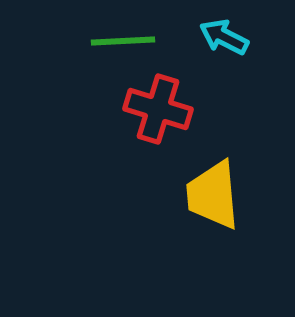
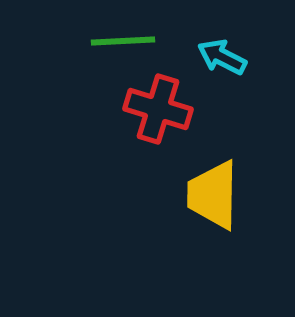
cyan arrow: moved 2 px left, 20 px down
yellow trapezoid: rotated 6 degrees clockwise
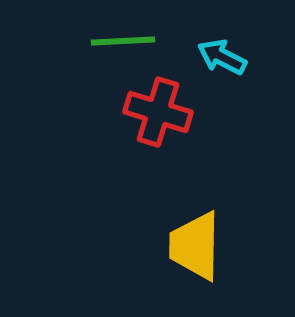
red cross: moved 3 px down
yellow trapezoid: moved 18 px left, 51 px down
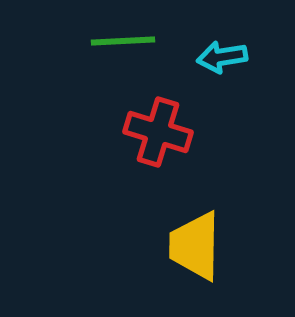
cyan arrow: rotated 36 degrees counterclockwise
red cross: moved 20 px down
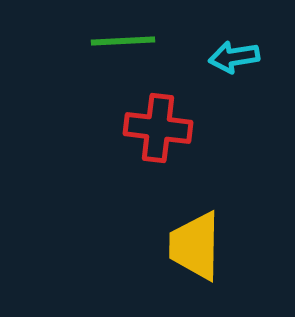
cyan arrow: moved 12 px right
red cross: moved 4 px up; rotated 10 degrees counterclockwise
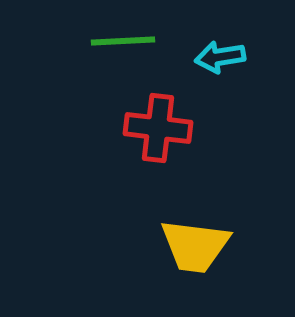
cyan arrow: moved 14 px left
yellow trapezoid: rotated 84 degrees counterclockwise
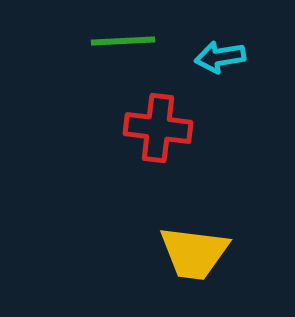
yellow trapezoid: moved 1 px left, 7 px down
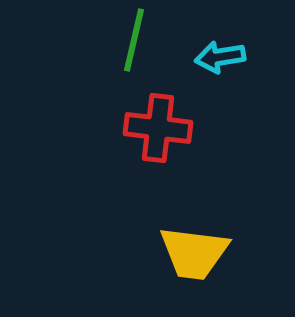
green line: moved 11 px right, 1 px up; rotated 74 degrees counterclockwise
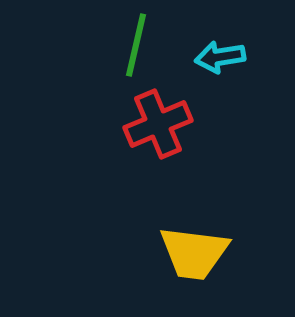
green line: moved 2 px right, 5 px down
red cross: moved 4 px up; rotated 30 degrees counterclockwise
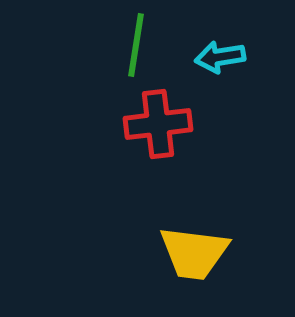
green line: rotated 4 degrees counterclockwise
red cross: rotated 16 degrees clockwise
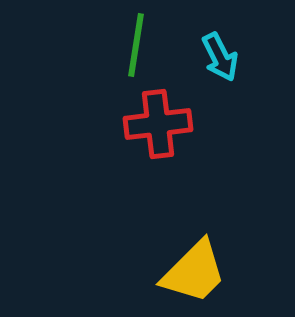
cyan arrow: rotated 108 degrees counterclockwise
yellow trapezoid: moved 19 px down; rotated 52 degrees counterclockwise
